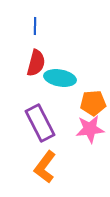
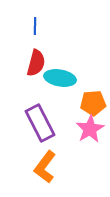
pink star: rotated 24 degrees counterclockwise
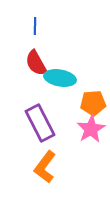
red semicircle: rotated 136 degrees clockwise
pink star: moved 1 px right
